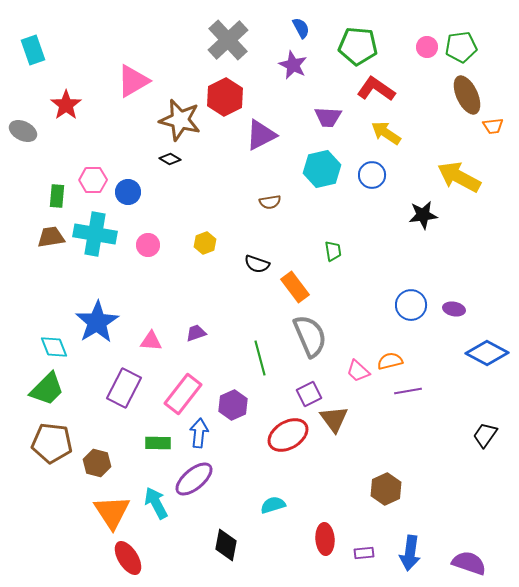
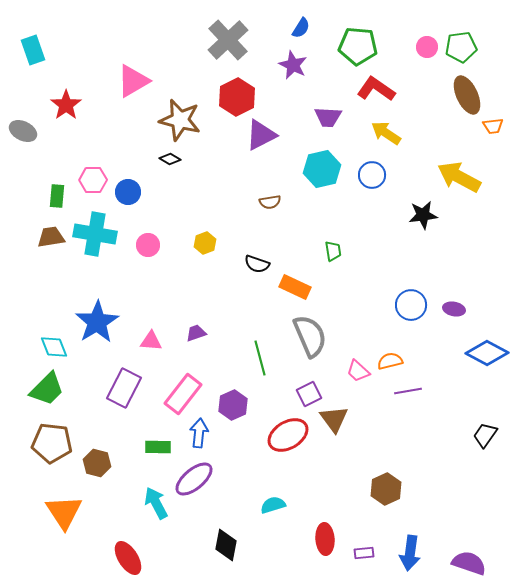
blue semicircle at (301, 28): rotated 60 degrees clockwise
red hexagon at (225, 97): moved 12 px right
orange rectangle at (295, 287): rotated 28 degrees counterclockwise
green rectangle at (158, 443): moved 4 px down
orange triangle at (112, 512): moved 48 px left
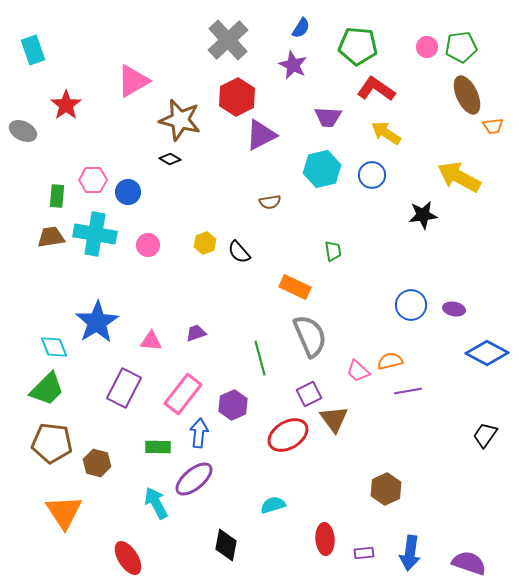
black semicircle at (257, 264): moved 18 px left, 12 px up; rotated 30 degrees clockwise
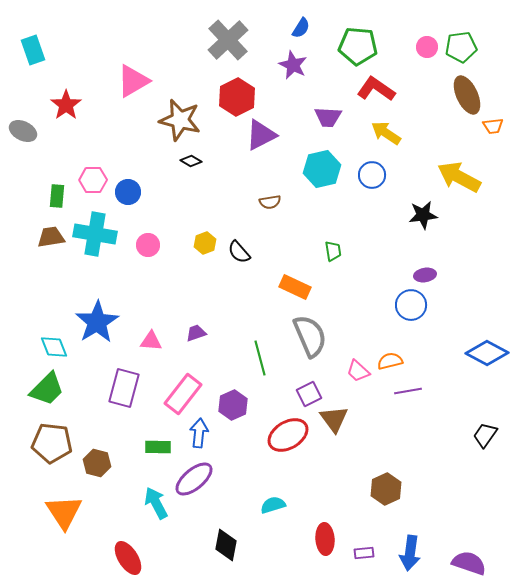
black diamond at (170, 159): moved 21 px right, 2 px down
purple ellipse at (454, 309): moved 29 px left, 34 px up; rotated 20 degrees counterclockwise
purple rectangle at (124, 388): rotated 12 degrees counterclockwise
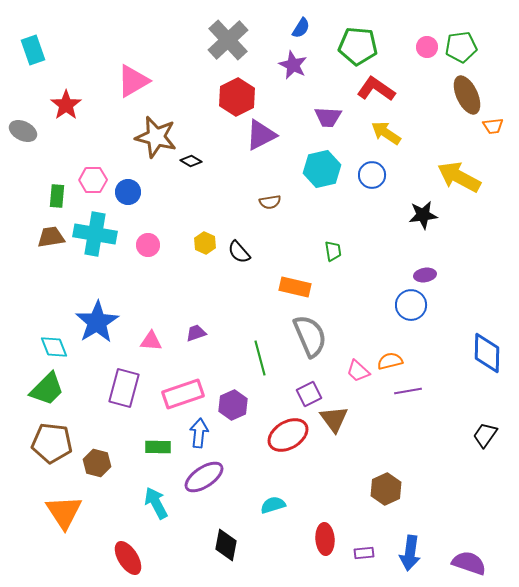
brown star at (180, 120): moved 24 px left, 17 px down
yellow hexagon at (205, 243): rotated 15 degrees counterclockwise
orange rectangle at (295, 287): rotated 12 degrees counterclockwise
blue diamond at (487, 353): rotated 63 degrees clockwise
pink rectangle at (183, 394): rotated 33 degrees clockwise
purple ellipse at (194, 479): moved 10 px right, 2 px up; rotated 6 degrees clockwise
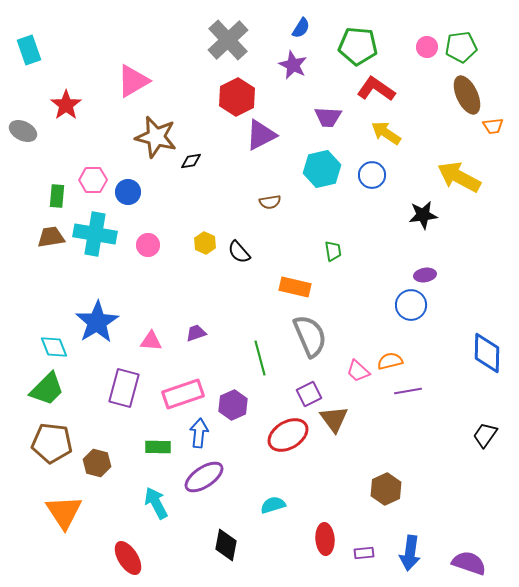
cyan rectangle at (33, 50): moved 4 px left
black diamond at (191, 161): rotated 40 degrees counterclockwise
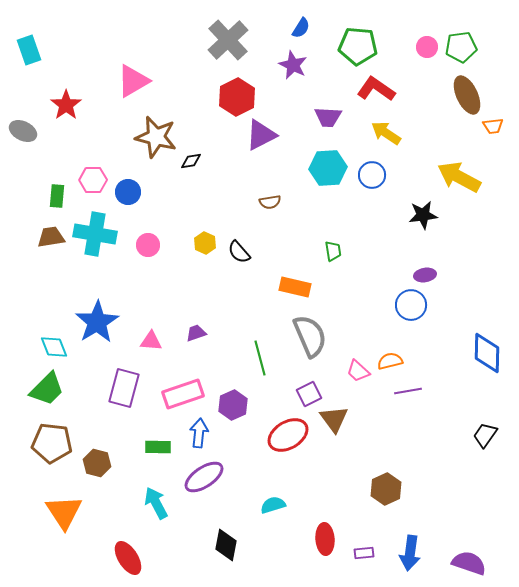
cyan hexagon at (322, 169): moved 6 px right, 1 px up; rotated 9 degrees clockwise
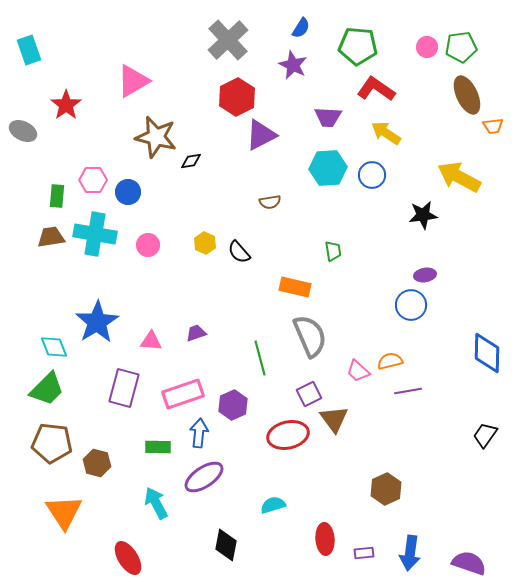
red ellipse at (288, 435): rotated 18 degrees clockwise
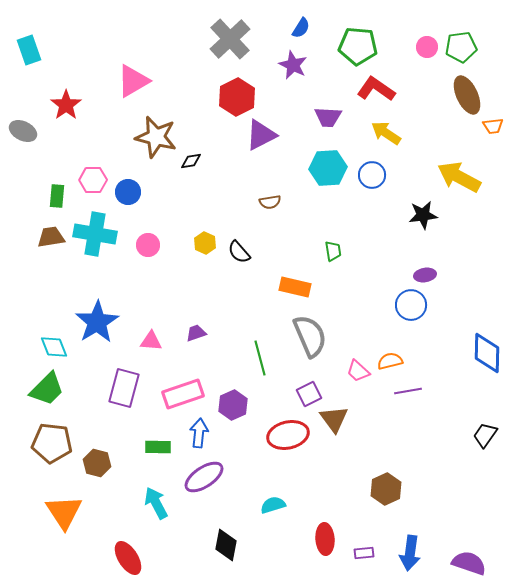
gray cross at (228, 40): moved 2 px right, 1 px up
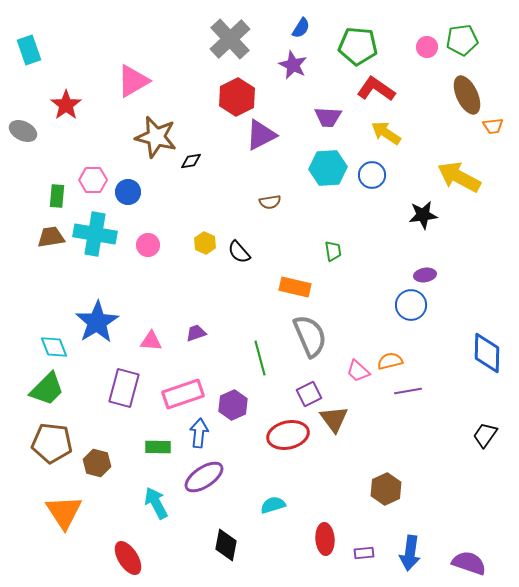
green pentagon at (461, 47): moved 1 px right, 7 px up
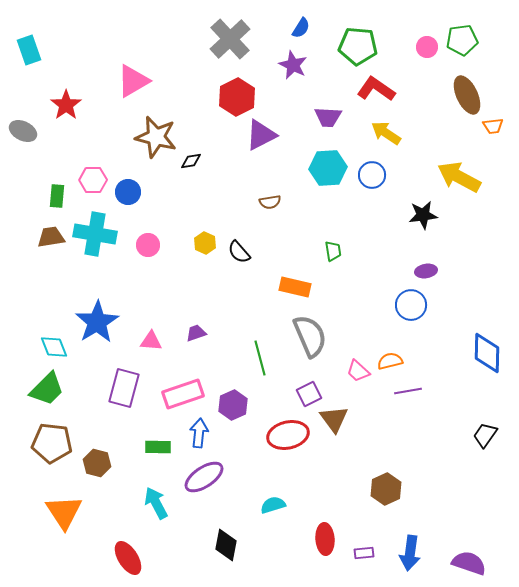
purple ellipse at (425, 275): moved 1 px right, 4 px up
